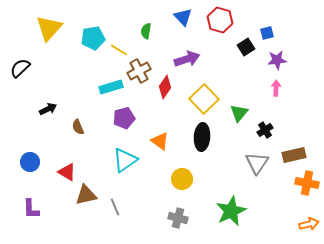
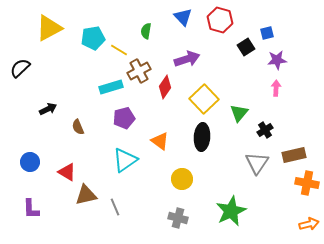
yellow triangle: rotated 20 degrees clockwise
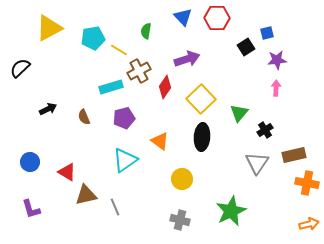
red hexagon: moved 3 px left, 2 px up; rotated 15 degrees counterclockwise
yellow square: moved 3 px left
brown semicircle: moved 6 px right, 10 px up
purple L-shape: rotated 15 degrees counterclockwise
gray cross: moved 2 px right, 2 px down
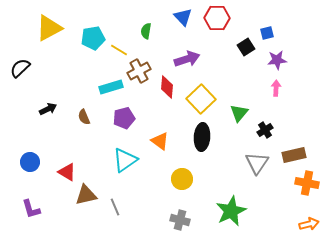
red diamond: moved 2 px right; rotated 30 degrees counterclockwise
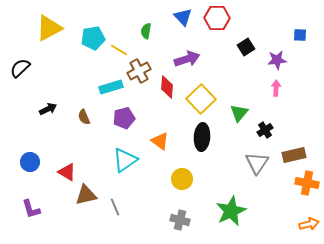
blue square: moved 33 px right, 2 px down; rotated 16 degrees clockwise
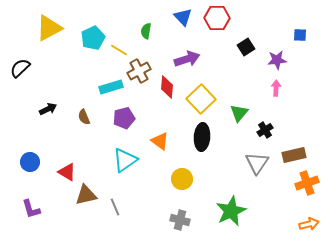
cyan pentagon: rotated 15 degrees counterclockwise
orange cross: rotated 30 degrees counterclockwise
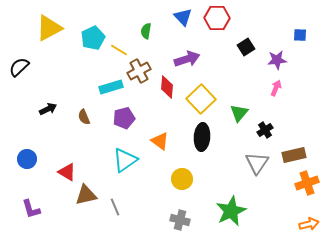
black semicircle: moved 1 px left, 1 px up
pink arrow: rotated 21 degrees clockwise
blue circle: moved 3 px left, 3 px up
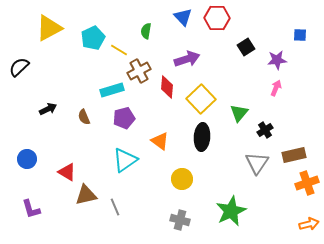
cyan rectangle: moved 1 px right, 3 px down
